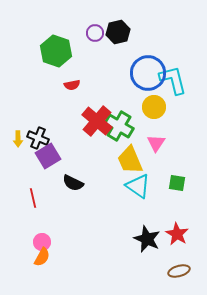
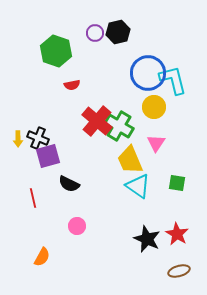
purple square: rotated 15 degrees clockwise
black semicircle: moved 4 px left, 1 px down
pink circle: moved 35 px right, 16 px up
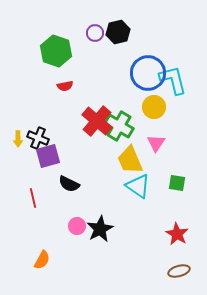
red semicircle: moved 7 px left, 1 px down
black star: moved 47 px left, 10 px up; rotated 20 degrees clockwise
orange semicircle: moved 3 px down
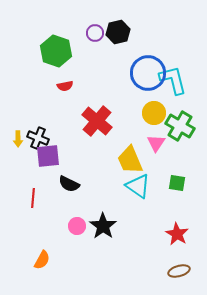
yellow circle: moved 6 px down
green cross: moved 61 px right
purple square: rotated 10 degrees clockwise
red line: rotated 18 degrees clockwise
black star: moved 3 px right, 3 px up; rotated 8 degrees counterclockwise
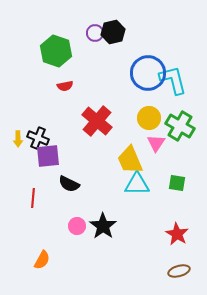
black hexagon: moved 5 px left
yellow circle: moved 5 px left, 5 px down
cyan triangle: moved 1 px left, 2 px up; rotated 36 degrees counterclockwise
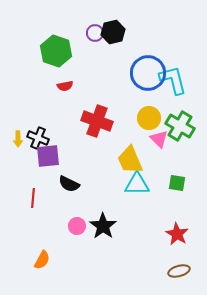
red cross: rotated 20 degrees counterclockwise
pink triangle: moved 3 px right, 4 px up; rotated 18 degrees counterclockwise
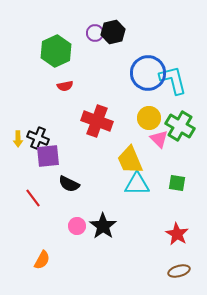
green hexagon: rotated 16 degrees clockwise
red line: rotated 42 degrees counterclockwise
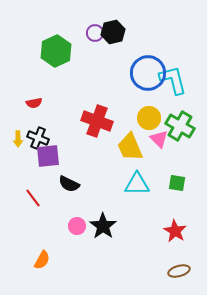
red semicircle: moved 31 px left, 17 px down
yellow trapezoid: moved 13 px up
red star: moved 2 px left, 3 px up
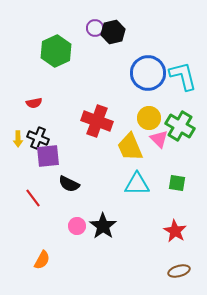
purple circle: moved 5 px up
cyan L-shape: moved 10 px right, 4 px up
